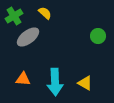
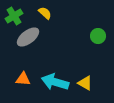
cyan arrow: rotated 108 degrees clockwise
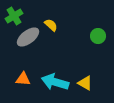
yellow semicircle: moved 6 px right, 12 px down
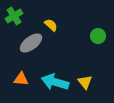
gray ellipse: moved 3 px right, 6 px down
orange triangle: moved 2 px left
yellow triangle: moved 1 px up; rotated 21 degrees clockwise
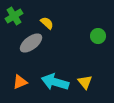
yellow semicircle: moved 4 px left, 2 px up
orange triangle: moved 1 px left, 3 px down; rotated 28 degrees counterclockwise
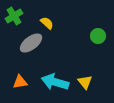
orange triangle: rotated 14 degrees clockwise
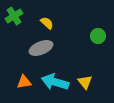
gray ellipse: moved 10 px right, 5 px down; rotated 15 degrees clockwise
orange triangle: moved 4 px right
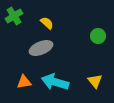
yellow triangle: moved 10 px right, 1 px up
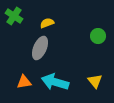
green cross: rotated 24 degrees counterclockwise
yellow semicircle: rotated 64 degrees counterclockwise
gray ellipse: moved 1 px left; rotated 45 degrees counterclockwise
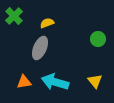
green cross: rotated 12 degrees clockwise
green circle: moved 3 px down
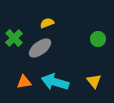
green cross: moved 22 px down
gray ellipse: rotated 30 degrees clockwise
yellow triangle: moved 1 px left
